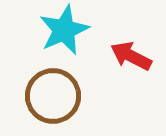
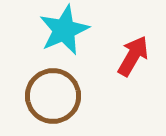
red arrow: moved 2 px right; rotated 93 degrees clockwise
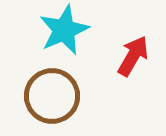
brown circle: moved 1 px left
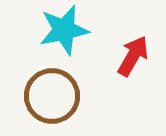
cyan star: rotated 12 degrees clockwise
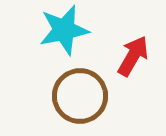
brown circle: moved 28 px right
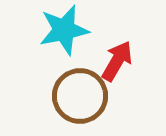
red arrow: moved 16 px left, 5 px down
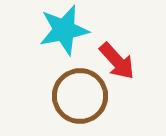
red arrow: rotated 108 degrees clockwise
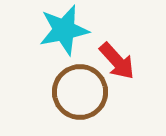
brown circle: moved 4 px up
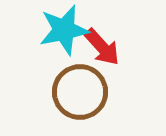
red arrow: moved 15 px left, 14 px up
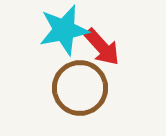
brown circle: moved 4 px up
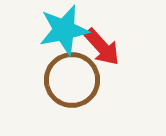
brown circle: moved 8 px left, 8 px up
